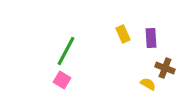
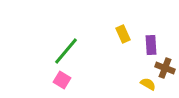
purple rectangle: moved 7 px down
green line: rotated 12 degrees clockwise
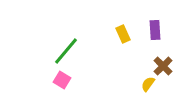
purple rectangle: moved 4 px right, 15 px up
brown cross: moved 2 px left, 2 px up; rotated 24 degrees clockwise
yellow semicircle: rotated 84 degrees counterclockwise
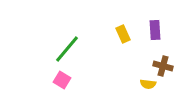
green line: moved 1 px right, 2 px up
brown cross: rotated 30 degrees counterclockwise
yellow semicircle: rotated 119 degrees counterclockwise
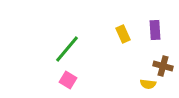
pink square: moved 6 px right
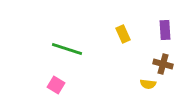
purple rectangle: moved 10 px right
green line: rotated 68 degrees clockwise
brown cross: moved 2 px up
pink square: moved 12 px left, 5 px down
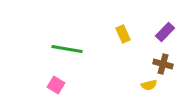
purple rectangle: moved 2 px down; rotated 48 degrees clockwise
green line: rotated 8 degrees counterclockwise
yellow semicircle: moved 1 px right, 1 px down; rotated 21 degrees counterclockwise
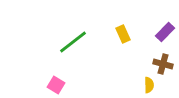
green line: moved 6 px right, 7 px up; rotated 48 degrees counterclockwise
yellow semicircle: rotated 77 degrees counterclockwise
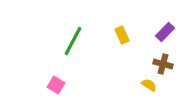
yellow rectangle: moved 1 px left, 1 px down
green line: moved 1 px up; rotated 24 degrees counterclockwise
yellow semicircle: rotated 56 degrees counterclockwise
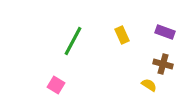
purple rectangle: rotated 66 degrees clockwise
